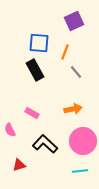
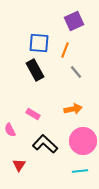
orange line: moved 2 px up
pink rectangle: moved 1 px right, 1 px down
red triangle: rotated 40 degrees counterclockwise
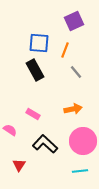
pink semicircle: rotated 152 degrees clockwise
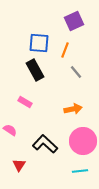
pink rectangle: moved 8 px left, 12 px up
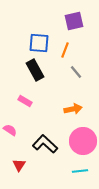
purple square: rotated 12 degrees clockwise
pink rectangle: moved 1 px up
